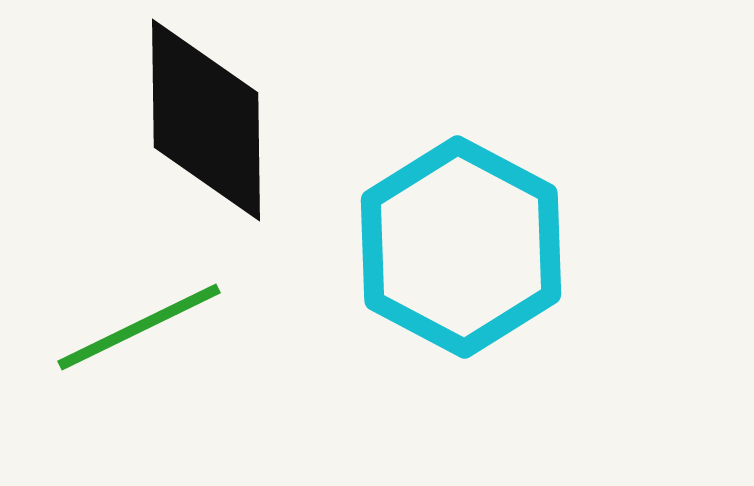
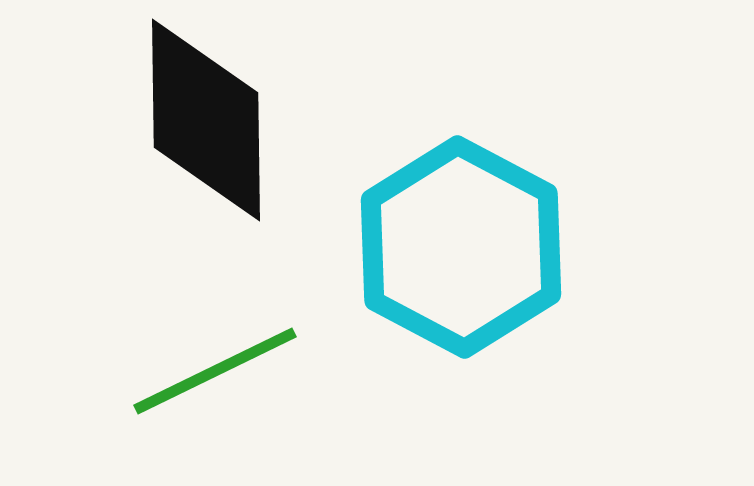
green line: moved 76 px right, 44 px down
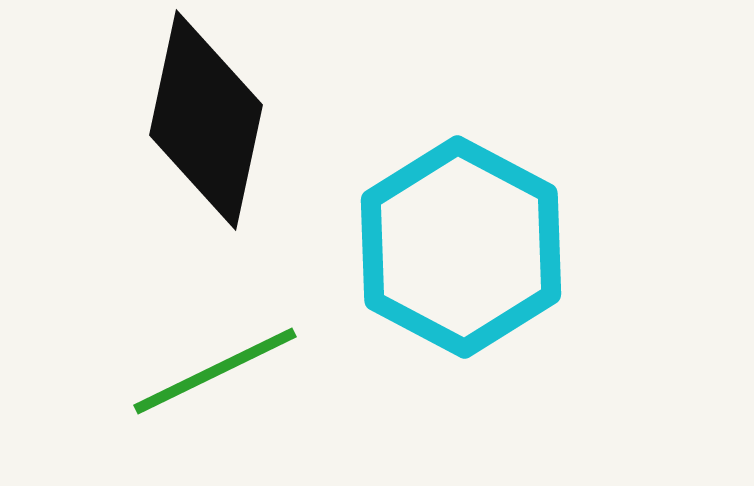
black diamond: rotated 13 degrees clockwise
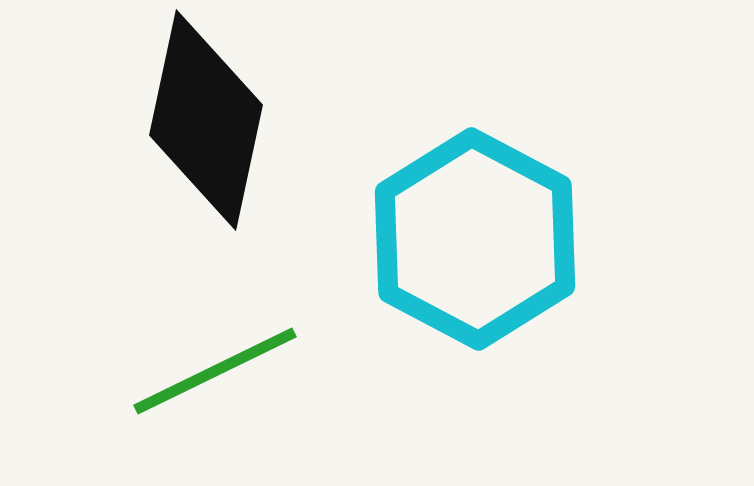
cyan hexagon: moved 14 px right, 8 px up
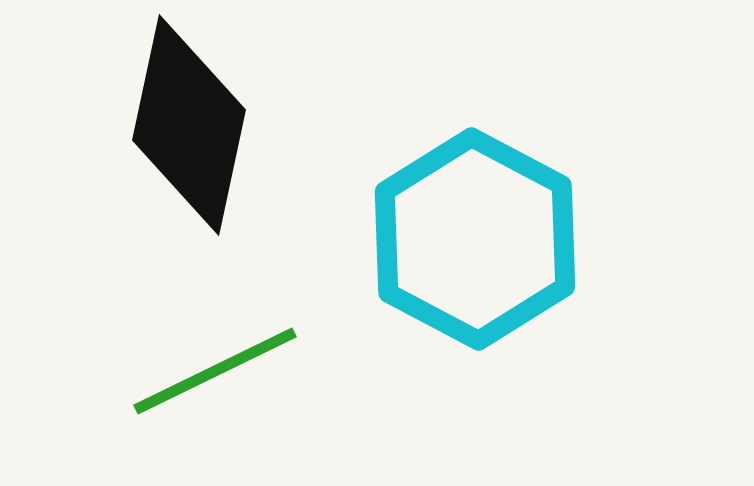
black diamond: moved 17 px left, 5 px down
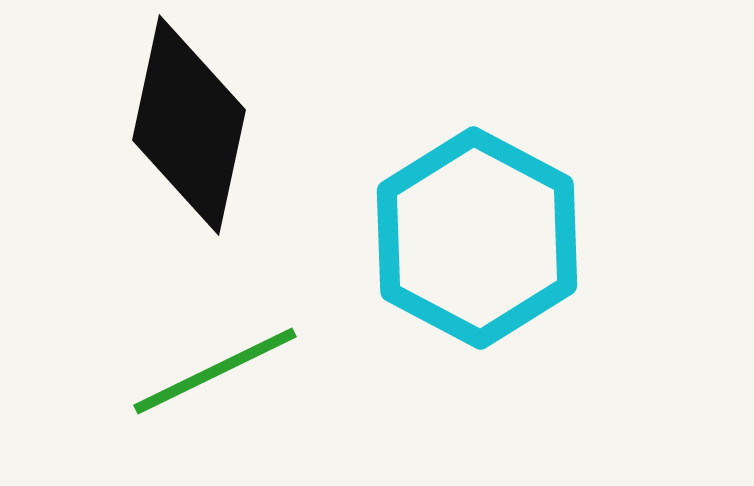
cyan hexagon: moved 2 px right, 1 px up
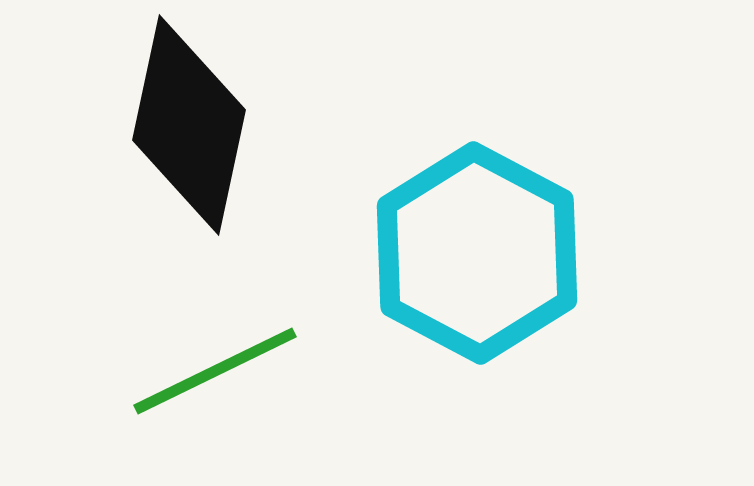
cyan hexagon: moved 15 px down
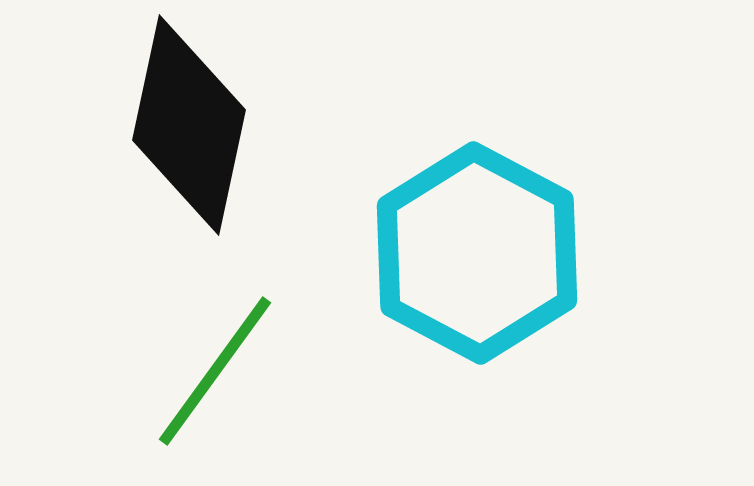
green line: rotated 28 degrees counterclockwise
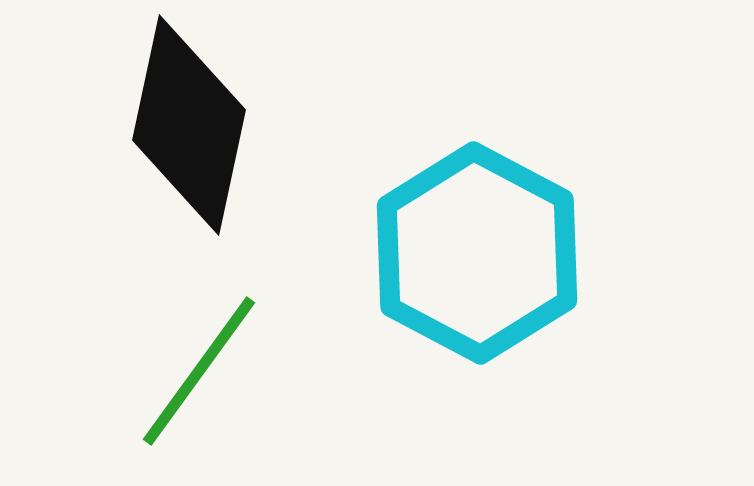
green line: moved 16 px left
